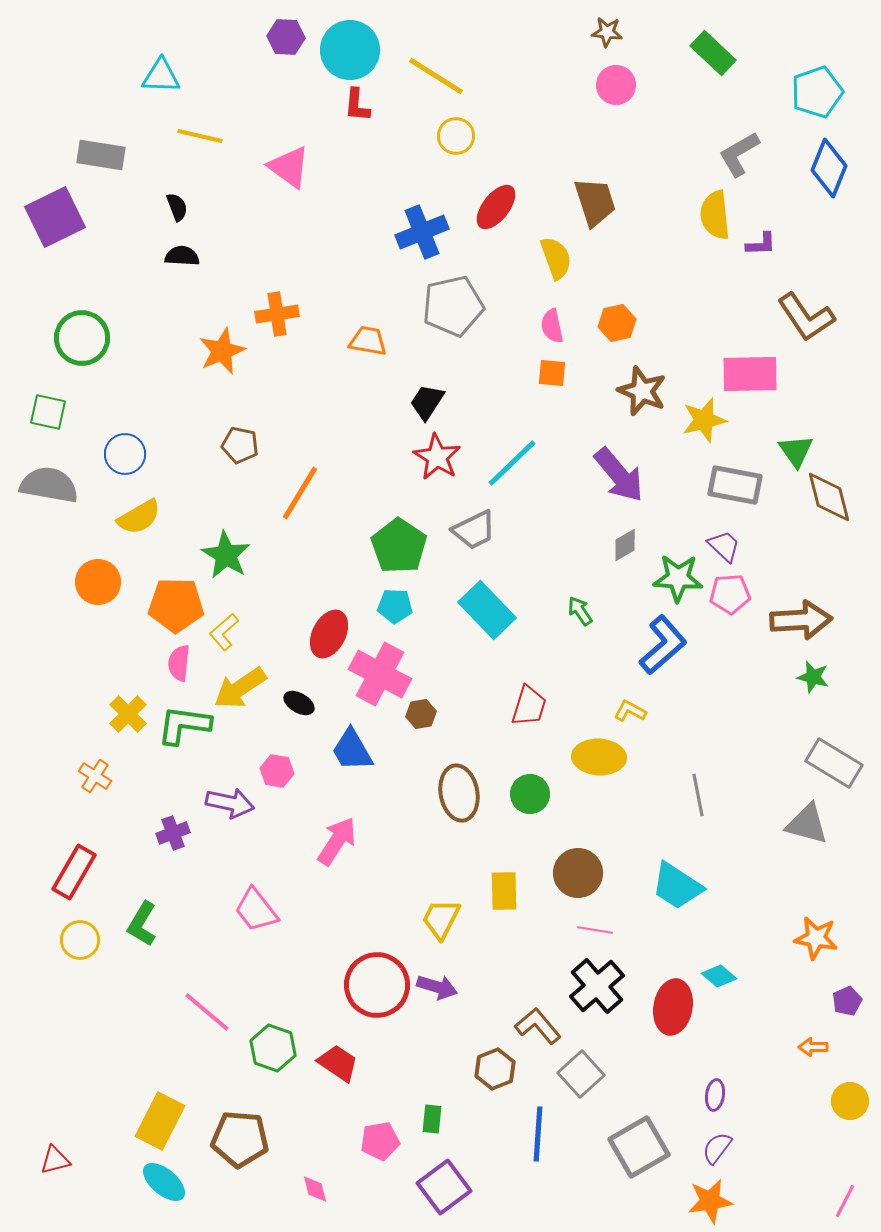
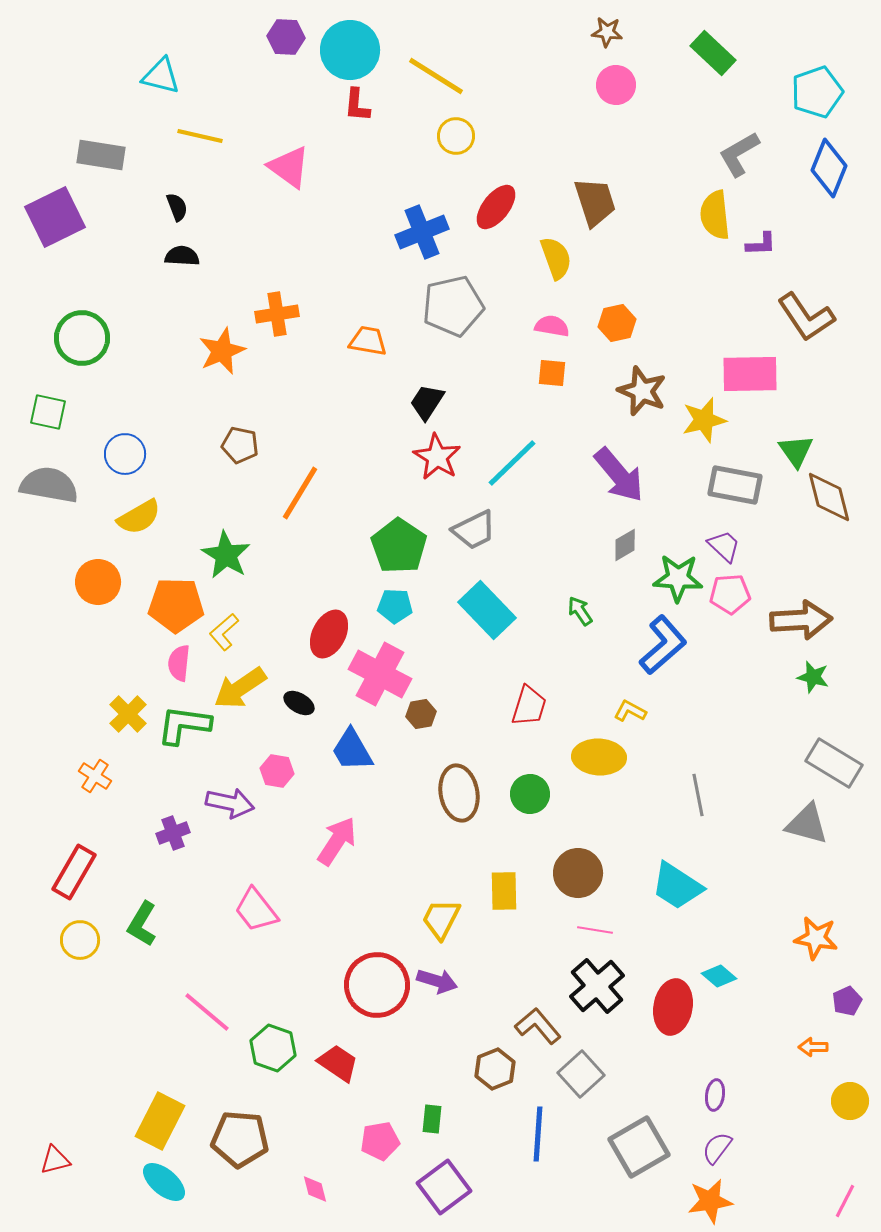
cyan triangle at (161, 76): rotated 12 degrees clockwise
pink semicircle at (552, 326): rotated 112 degrees clockwise
purple arrow at (437, 987): moved 6 px up
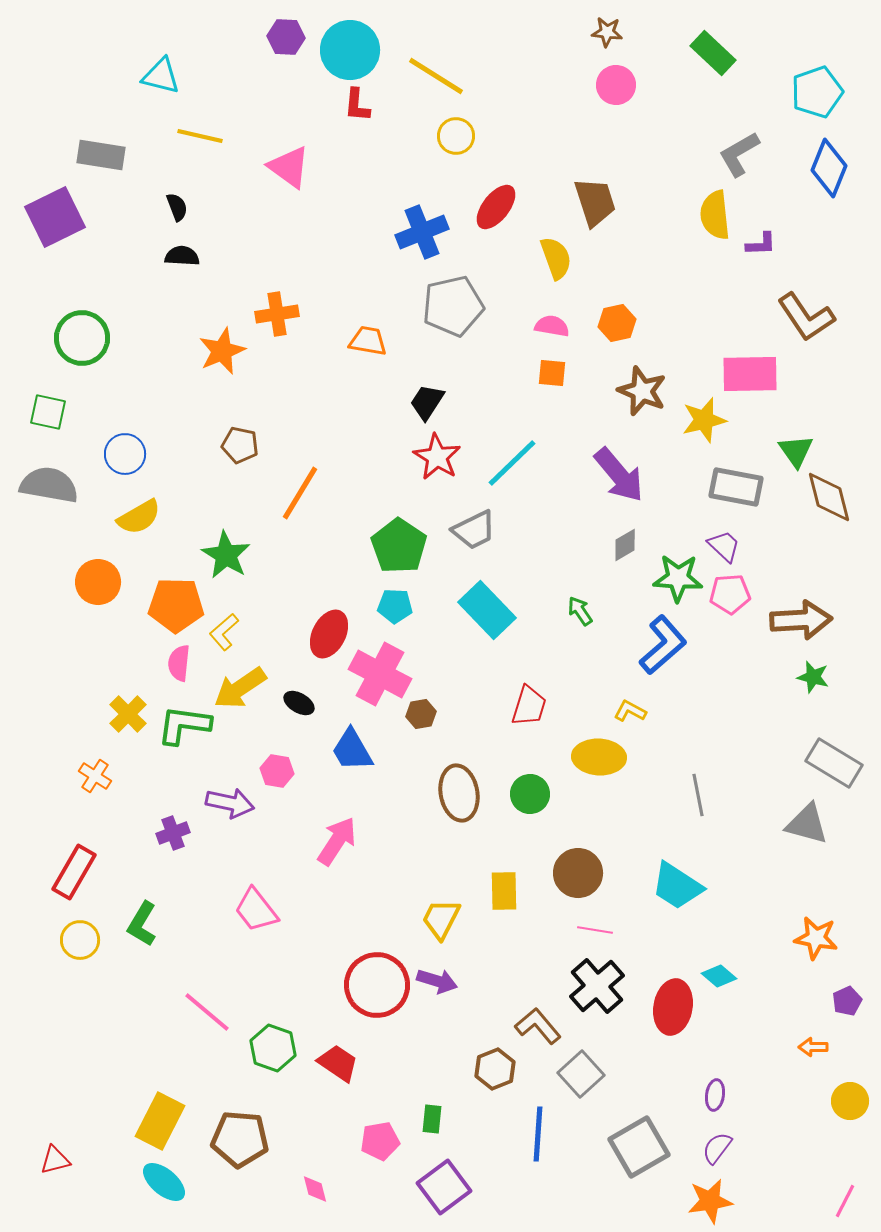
gray rectangle at (735, 485): moved 1 px right, 2 px down
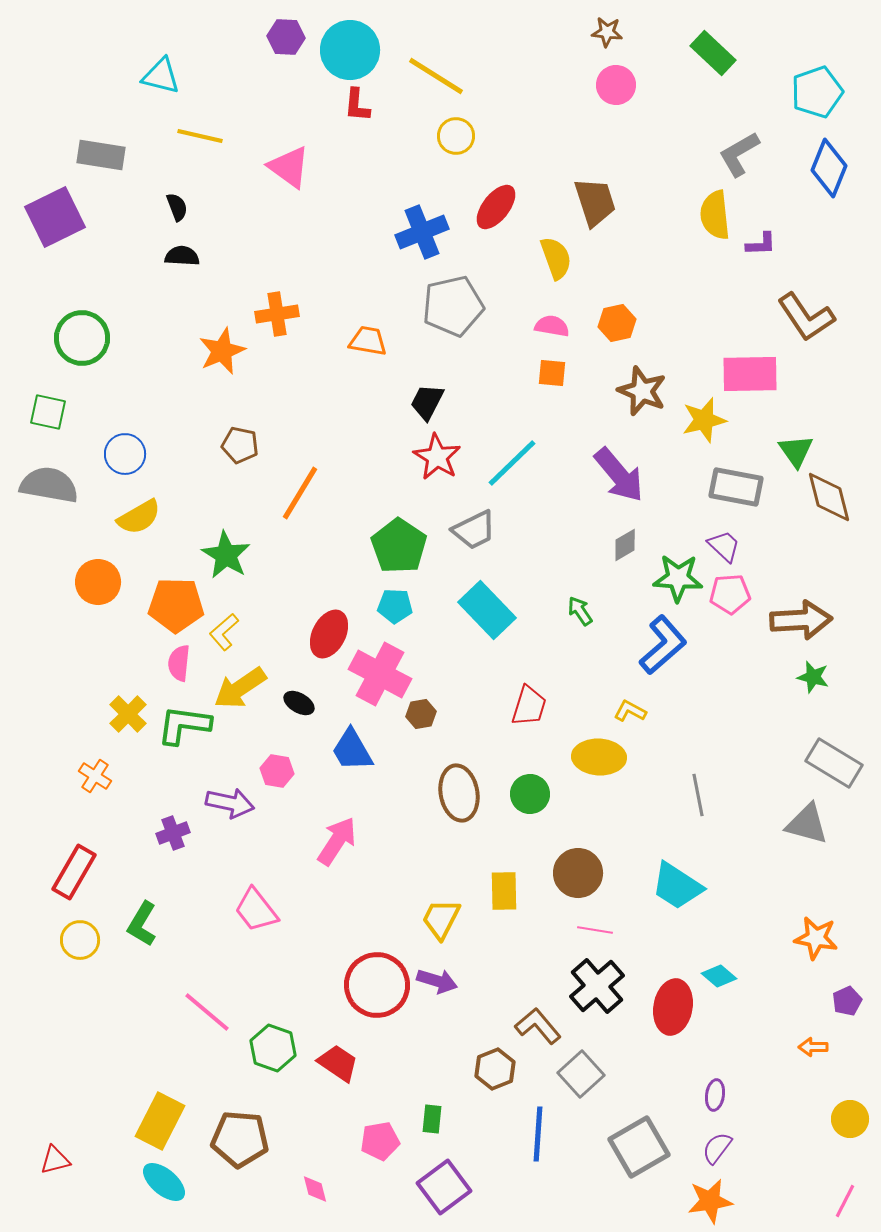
black trapezoid at (427, 402): rotated 6 degrees counterclockwise
yellow circle at (850, 1101): moved 18 px down
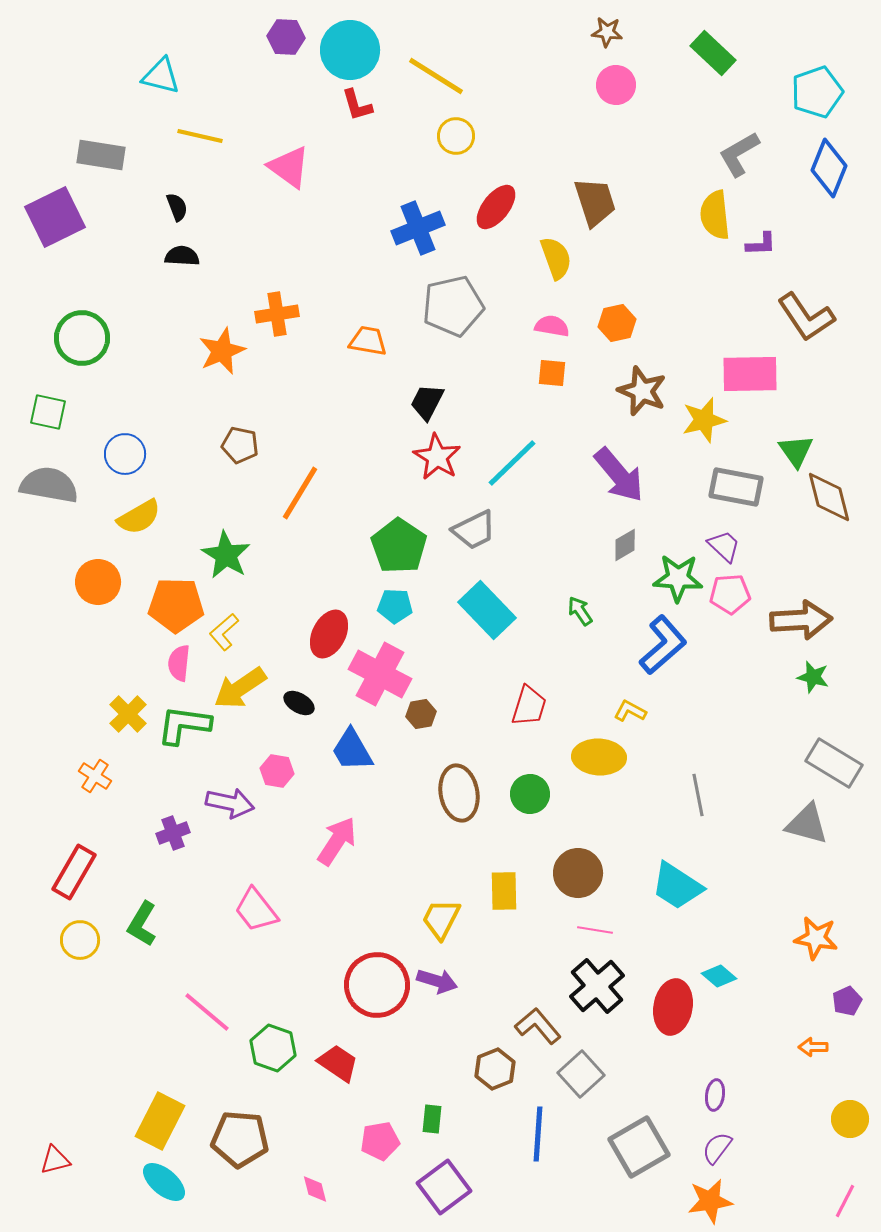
red L-shape at (357, 105): rotated 21 degrees counterclockwise
blue cross at (422, 232): moved 4 px left, 4 px up
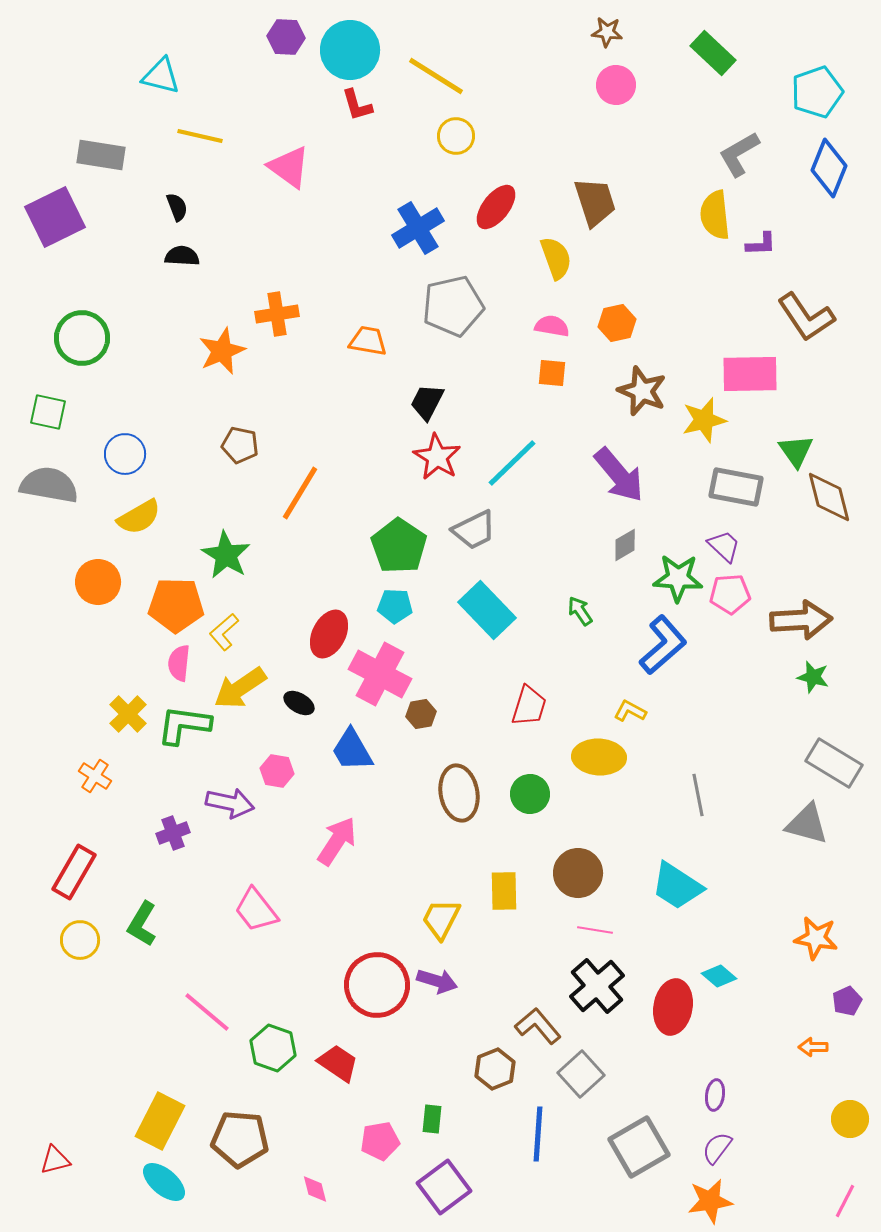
blue cross at (418, 228): rotated 9 degrees counterclockwise
